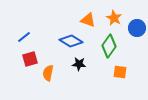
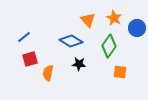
orange triangle: rotated 28 degrees clockwise
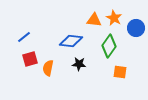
orange triangle: moved 6 px right; rotated 42 degrees counterclockwise
blue circle: moved 1 px left
blue diamond: rotated 25 degrees counterclockwise
orange semicircle: moved 5 px up
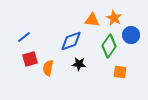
orange triangle: moved 2 px left
blue circle: moved 5 px left, 7 px down
blue diamond: rotated 25 degrees counterclockwise
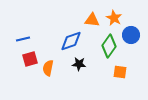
blue line: moved 1 px left, 2 px down; rotated 24 degrees clockwise
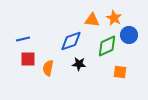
blue circle: moved 2 px left
green diamond: moved 2 px left; rotated 30 degrees clockwise
red square: moved 2 px left; rotated 14 degrees clockwise
